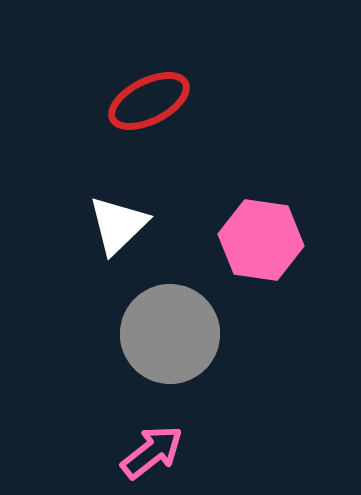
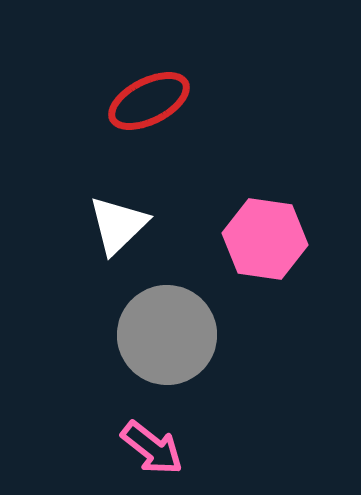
pink hexagon: moved 4 px right, 1 px up
gray circle: moved 3 px left, 1 px down
pink arrow: moved 4 px up; rotated 76 degrees clockwise
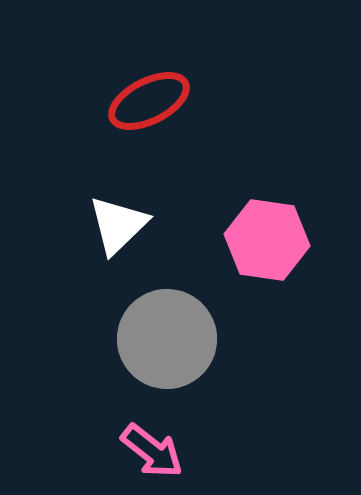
pink hexagon: moved 2 px right, 1 px down
gray circle: moved 4 px down
pink arrow: moved 3 px down
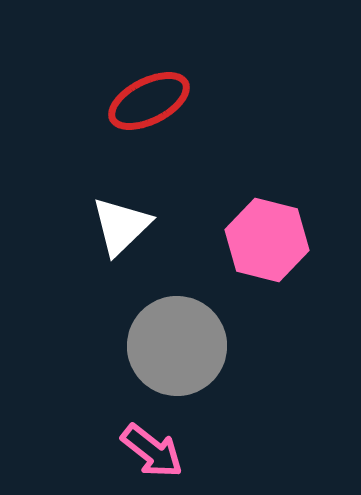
white triangle: moved 3 px right, 1 px down
pink hexagon: rotated 6 degrees clockwise
gray circle: moved 10 px right, 7 px down
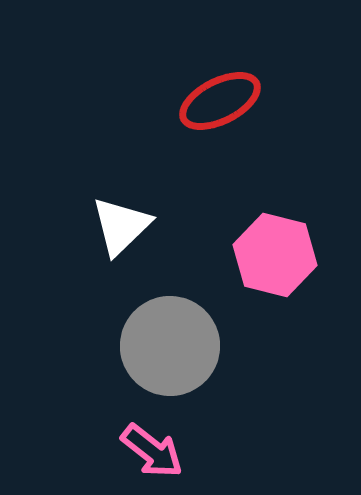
red ellipse: moved 71 px right
pink hexagon: moved 8 px right, 15 px down
gray circle: moved 7 px left
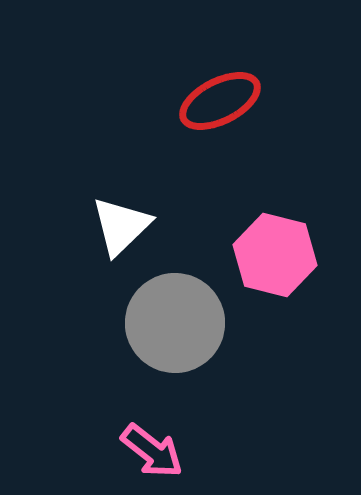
gray circle: moved 5 px right, 23 px up
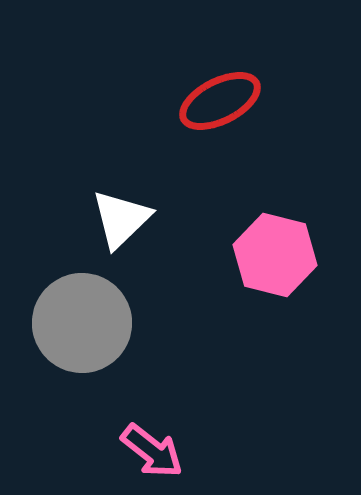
white triangle: moved 7 px up
gray circle: moved 93 px left
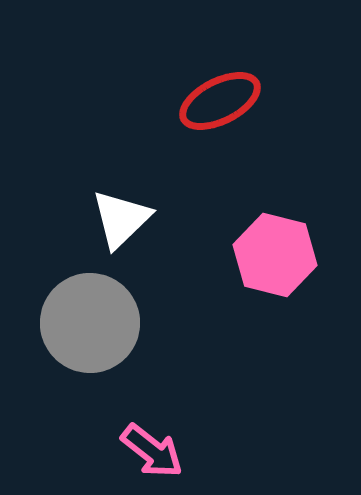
gray circle: moved 8 px right
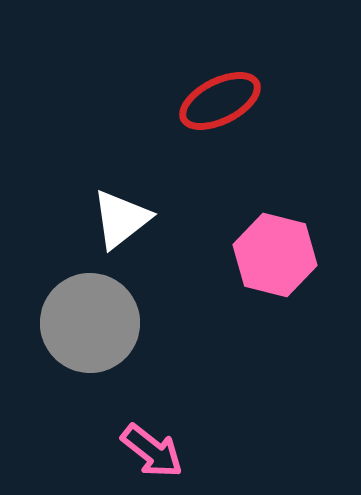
white triangle: rotated 6 degrees clockwise
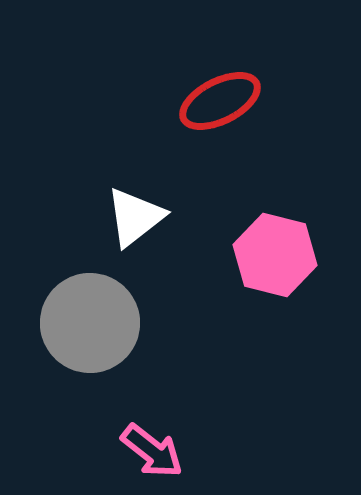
white triangle: moved 14 px right, 2 px up
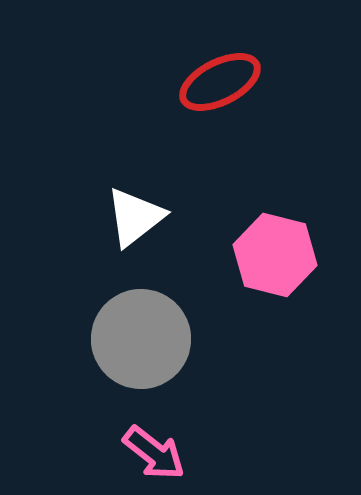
red ellipse: moved 19 px up
gray circle: moved 51 px right, 16 px down
pink arrow: moved 2 px right, 2 px down
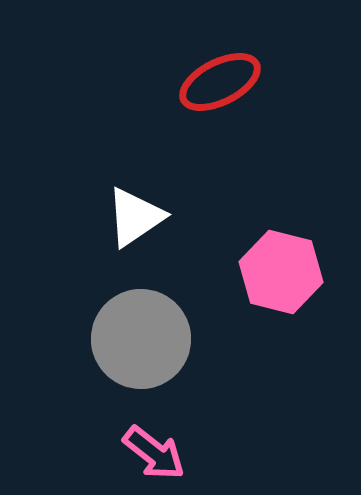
white triangle: rotated 4 degrees clockwise
pink hexagon: moved 6 px right, 17 px down
